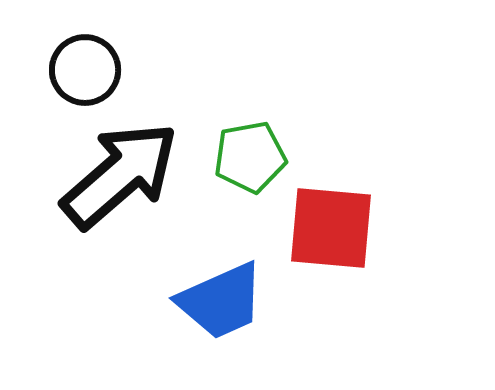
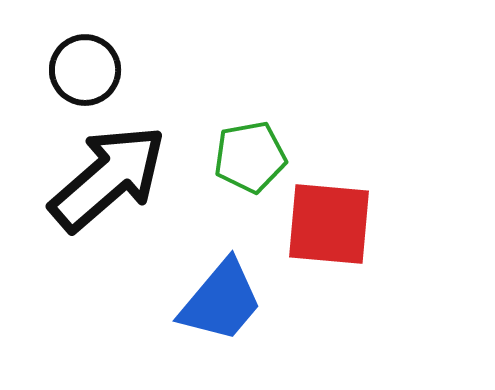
black arrow: moved 12 px left, 3 px down
red square: moved 2 px left, 4 px up
blue trapezoid: rotated 26 degrees counterclockwise
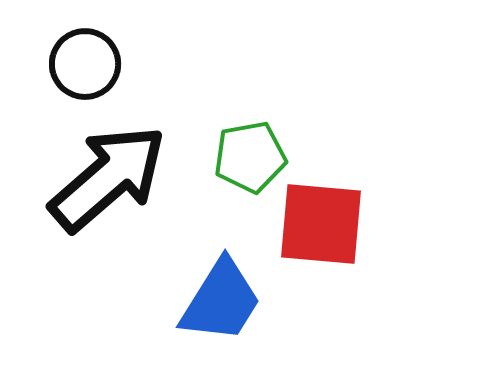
black circle: moved 6 px up
red square: moved 8 px left
blue trapezoid: rotated 8 degrees counterclockwise
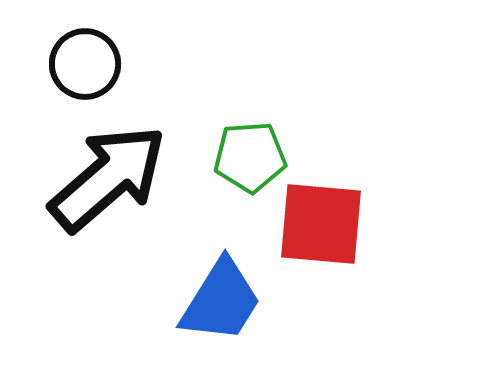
green pentagon: rotated 6 degrees clockwise
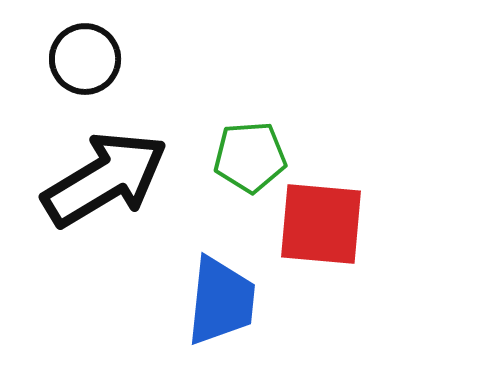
black circle: moved 5 px up
black arrow: moved 3 px left, 1 px down; rotated 10 degrees clockwise
blue trapezoid: rotated 26 degrees counterclockwise
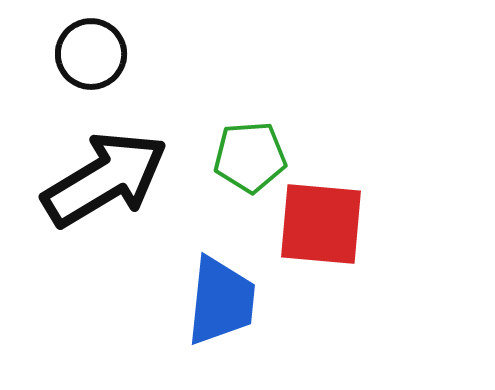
black circle: moved 6 px right, 5 px up
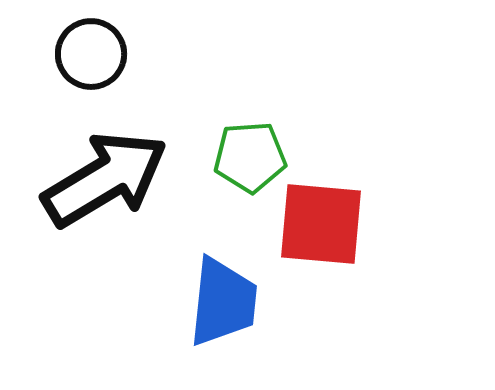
blue trapezoid: moved 2 px right, 1 px down
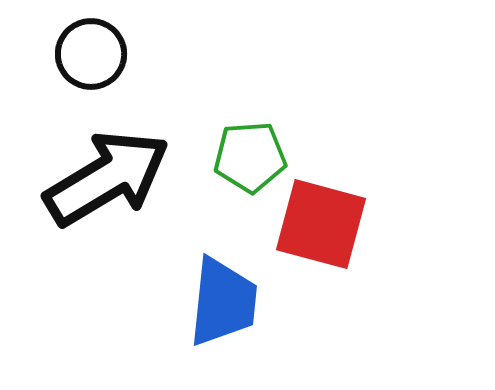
black arrow: moved 2 px right, 1 px up
red square: rotated 10 degrees clockwise
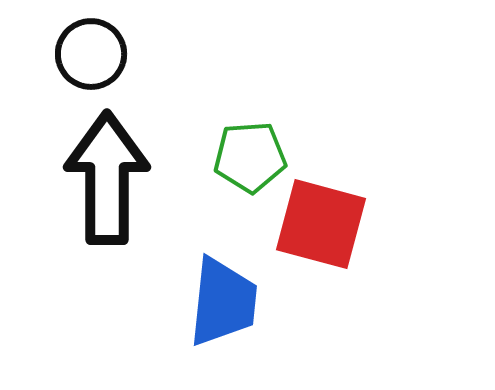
black arrow: rotated 59 degrees counterclockwise
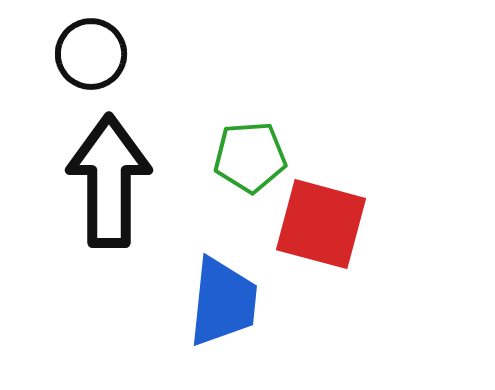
black arrow: moved 2 px right, 3 px down
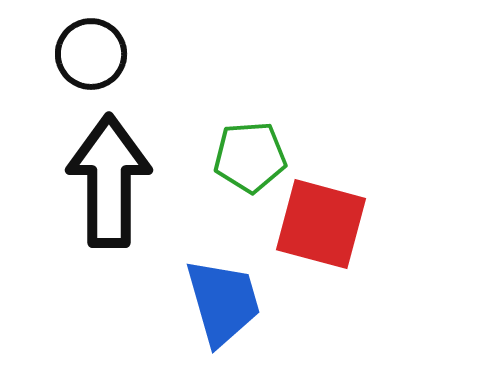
blue trapezoid: rotated 22 degrees counterclockwise
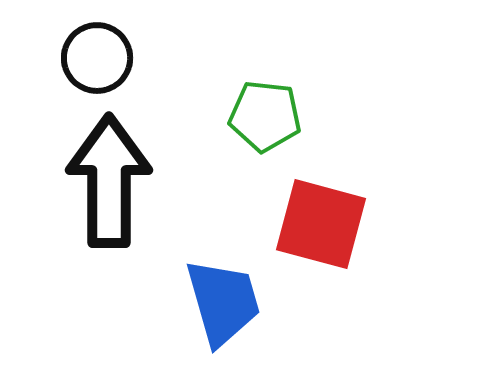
black circle: moved 6 px right, 4 px down
green pentagon: moved 15 px right, 41 px up; rotated 10 degrees clockwise
